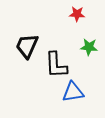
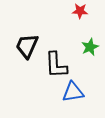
red star: moved 3 px right, 3 px up
green star: moved 1 px right; rotated 30 degrees counterclockwise
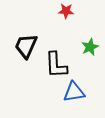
red star: moved 14 px left
black trapezoid: moved 1 px left
blue triangle: moved 1 px right
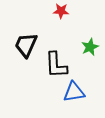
red star: moved 5 px left
black trapezoid: moved 1 px up
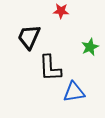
black trapezoid: moved 3 px right, 8 px up
black L-shape: moved 6 px left, 3 px down
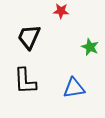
green star: rotated 24 degrees counterclockwise
black L-shape: moved 25 px left, 13 px down
blue triangle: moved 4 px up
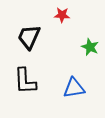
red star: moved 1 px right, 4 px down
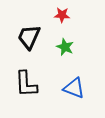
green star: moved 25 px left
black L-shape: moved 1 px right, 3 px down
blue triangle: rotated 30 degrees clockwise
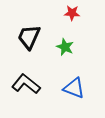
red star: moved 10 px right, 2 px up
black L-shape: rotated 132 degrees clockwise
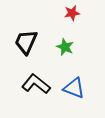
red star: rotated 14 degrees counterclockwise
black trapezoid: moved 3 px left, 5 px down
black L-shape: moved 10 px right
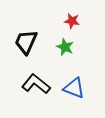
red star: moved 8 px down; rotated 21 degrees clockwise
